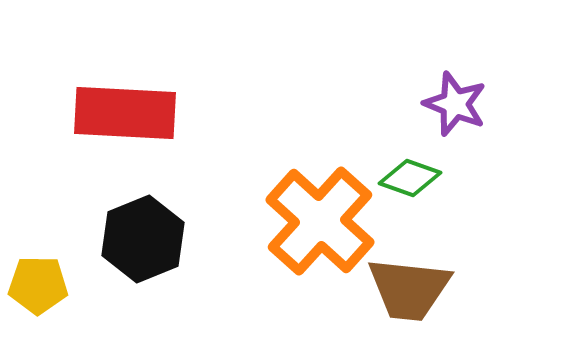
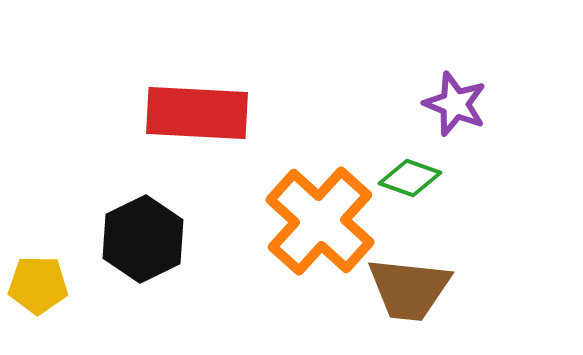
red rectangle: moved 72 px right
black hexagon: rotated 4 degrees counterclockwise
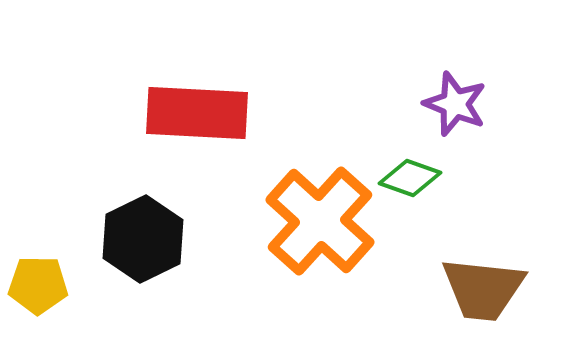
brown trapezoid: moved 74 px right
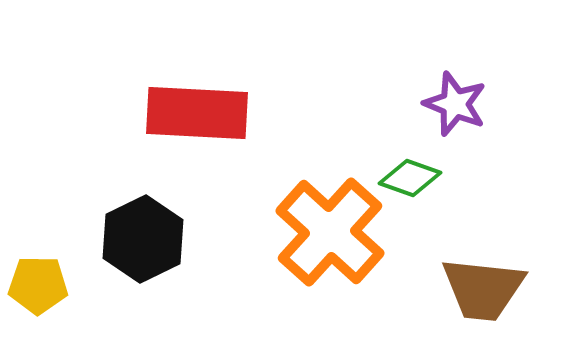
orange cross: moved 10 px right, 11 px down
